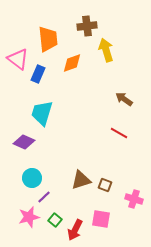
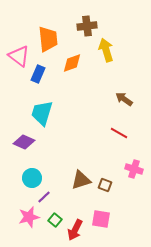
pink triangle: moved 1 px right, 3 px up
pink cross: moved 30 px up
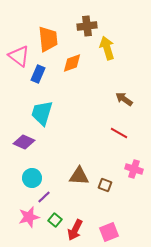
yellow arrow: moved 1 px right, 2 px up
brown triangle: moved 2 px left, 4 px up; rotated 20 degrees clockwise
pink square: moved 8 px right, 13 px down; rotated 30 degrees counterclockwise
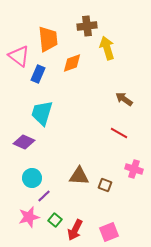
purple line: moved 1 px up
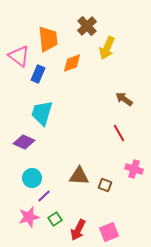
brown cross: rotated 36 degrees counterclockwise
yellow arrow: rotated 140 degrees counterclockwise
red line: rotated 30 degrees clockwise
green square: moved 1 px up; rotated 16 degrees clockwise
red arrow: moved 3 px right
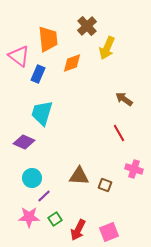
pink star: rotated 15 degrees clockwise
